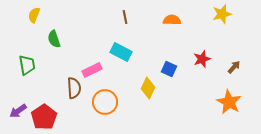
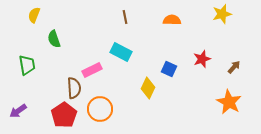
orange circle: moved 5 px left, 7 px down
red pentagon: moved 20 px right, 2 px up
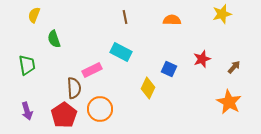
purple arrow: moved 9 px right; rotated 72 degrees counterclockwise
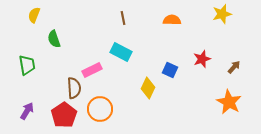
brown line: moved 2 px left, 1 px down
blue square: moved 1 px right, 1 px down
purple arrow: rotated 132 degrees counterclockwise
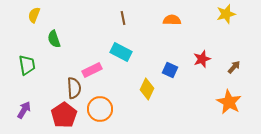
yellow star: moved 4 px right
yellow diamond: moved 1 px left, 1 px down
purple arrow: moved 3 px left, 1 px up
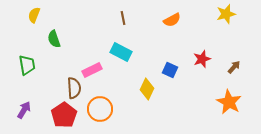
orange semicircle: rotated 150 degrees clockwise
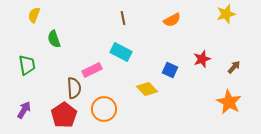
yellow diamond: rotated 70 degrees counterclockwise
orange circle: moved 4 px right
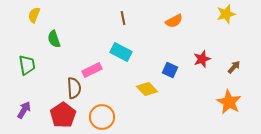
orange semicircle: moved 2 px right, 1 px down
orange circle: moved 2 px left, 8 px down
red pentagon: moved 1 px left
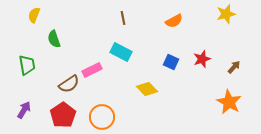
blue square: moved 1 px right, 8 px up
brown semicircle: moved 5 px left, 4 px up; rotated 60 degrees clockwise
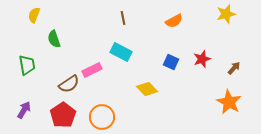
brown arrow: moved 1 px down
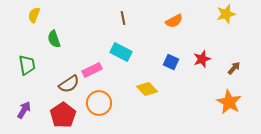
orange circle: moved 3 px left, 14 px up
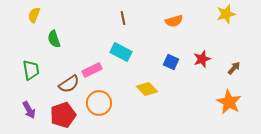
orange semicircle: rotated 12 degrees clockwise
green trapezoid: moved 4 px right, 5 px down
purple arrow: moved 5 px right; rotated 120 degrees clockwise
red pentagon: rotated 15 degrees clockwise
